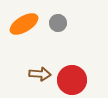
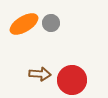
gray circle: moved 7 px left
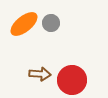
orange ellipse: rotated 8 degrees counterclockwise
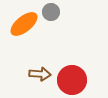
gray circle: moved 11 px up
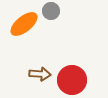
gray circle: moved 1 px up
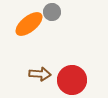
gray circle: moved 1 px right, 1 px down
orange ellipse: moved 5 px right
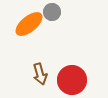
brown arrow: rotated 70 degrees clockwise
